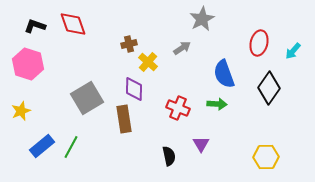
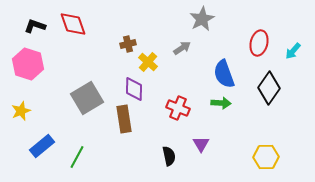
brown cross: moved 1 px left
green arrow: moved 4 px right, 1 px up
green line: moved 6 px right, 10 px down
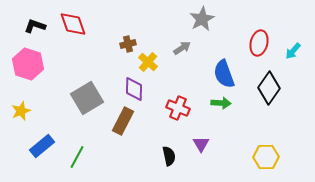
brown rectangle: moved 1 px left, 2 px down; rotated 36 degrees clockwise
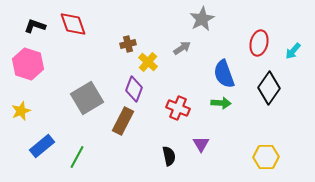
purple diamond: rotated 20 degrees clockwise
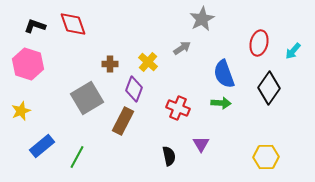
brown cross: moved 18 px left, 20 px down; rotated 14 degrees clockwise
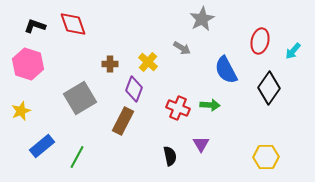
red ellipse: moved 1 px right, 2 px up
gray arrow: rotated 66 degrees clockwise
blue semicircle: moved 2 px right, 4 px up; rotated 8 degrees counterclockwise
gray square: moved 7 px left
green arrow: moved 11 px left, 2 px down
black semicircle: moved 1 px right
